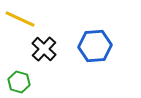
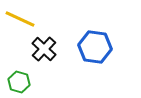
blue hexagon: moved 1 px down; rotated 12 degrees clockwise
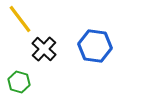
yellow line: rotated 28 degrees clockwise
blue hexagon: moved 1 px up
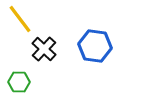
green hexagon: rotated 15 degrees counterclockwise
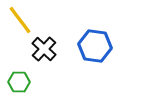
yellow line: moved 1 px down
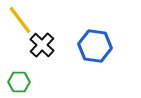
black cross: moved 2 px left, 4 px up
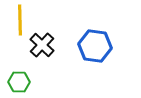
yellow line: rotated 36 degrees clockwise
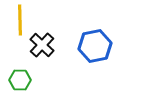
blue hexagon: rotated 20 degrees counterclockwise
green hexagon: moved 1 px right, 2 px up
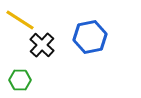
yellow line: rotated 56 degrees counterclockwise
blue hexagon: moved 5 px left, 9 px up
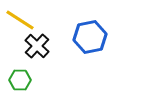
black cross: moved 5 px left, 1 px down
